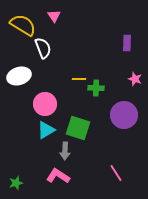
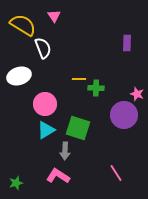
pink star: moved 2 px right, 15 px down
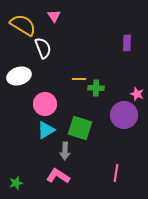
green square: moved 2 px right
pink line: rotated 42 degrees clockwise
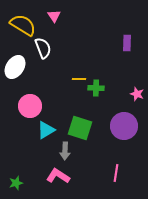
white ellipse: moved 4 px left, 9 px up; rotated 40 degrees counterclockwise
pink circle: moved 15 px left, 2 px down
purple circle: moved 11 px down
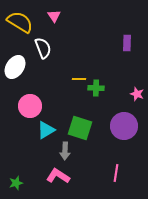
yellow semicircle: moved 3 px left, 3 px up
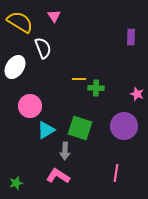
purple rectangle: moved 4 px right, 6 px up
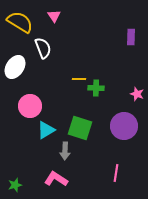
pink L-shape: moved 2 px left, 3 px down
green star: moved 1 px left, 2 px down
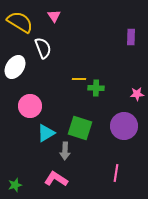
pink star: rotated 24 degrees counterclockwise
cyan triangle: moved 3 px down
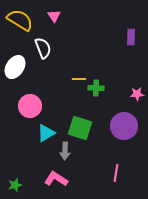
yellow semicircle: moved 2 px up
